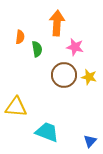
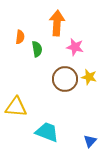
brown circle: moved 1 px right, 4 px down
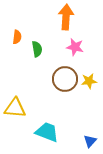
orange arrow: moved 9 px right, 6 px up
orange semicircle: moved 3 px left
yellow star: moved 4 px down; rotated 21 degrees counterclockwise
yellow triangle: moved 1 px left, 1 px down
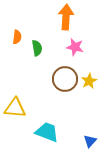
green semicircle: moved 1 px up
yellow star: rotated 21 degrees counterclockwise
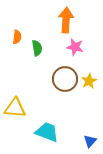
orange arrow: moved 3 px down
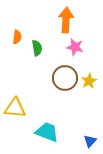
brown circle: moved 1 px up
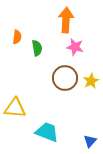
yellow star: moved 2 px right
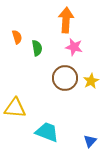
orange semicircle: rotated 24 degrees counterclockwise
pink star: moved 1 px left
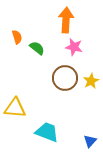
green semicircle: rotated 42 degrees counterclockwise
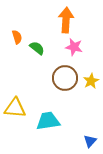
cyan trapezoid: moved 1 px right, 11 px up; rotated 30 degrees counterclockwise
